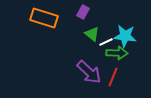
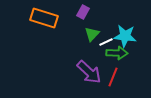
green triangle: rotated 35 degrees clockwise
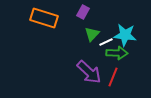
cyan star: moved 1 px up
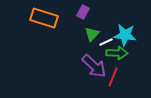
purple arrow: moved 5 px right, 6 px up
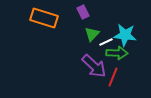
purple rectangle: rotated 56 degrees counterclockwise
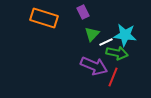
green arrow: rotated 10 degrees clockwise
purple arrow: rotated 20 degrees counterclockwise
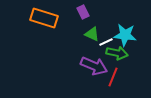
green triangle: rotated 49 degrees counterclockwise
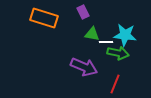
green triangle: rotated 14 degrees counterclockwise
white line: rotated 24 degrees clockwise
green arrow: moved 1 px right
purple arrow: moved 10 px left, 1 px down
red line: moved 2 px right, 7 px down
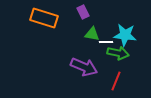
red line: moved 1 px right, 3 px up
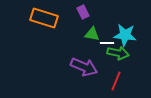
white line: moved 1 px right, 1 px down
